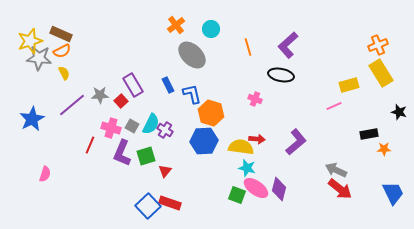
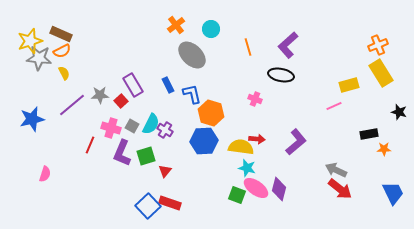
blue star at (32, 119): rotated 15 degrees clockwise
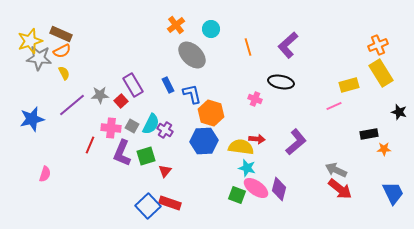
black ellipse at (281, 75): moved 7 px down
pink cross at (111, 128): rotated 12 degrees counterclockwise
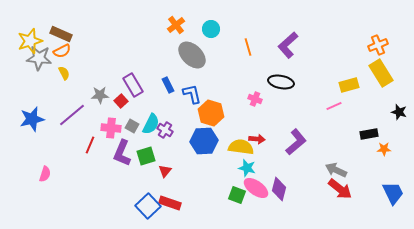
purple line at (72, 105): moved 10 px down
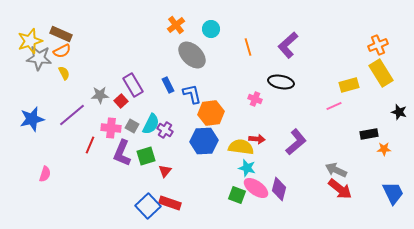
orange hexagon at (211, 113): rotated 25 degrees counterclockwise
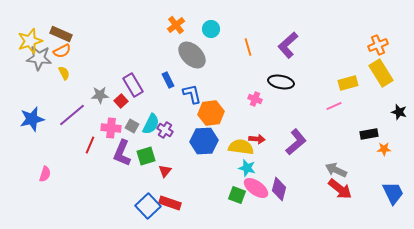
blue rectangle at (168, 85): moved 5 px up
yellow rectangle at (349, 85): moved 1 px left, 2 px up
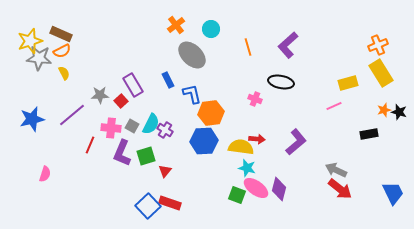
orange star at (384, 149): moved 39 px up; rotated 16 degrees counterclockwise
